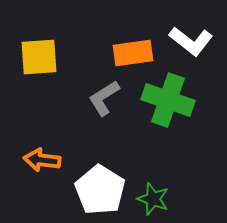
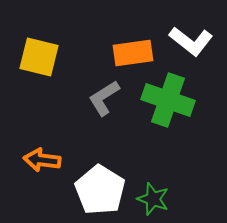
yellow square: rotated 18 degrees clockwise
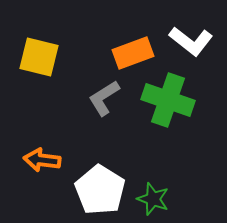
orange rectangle: rotated 12 degrees counterclockwise
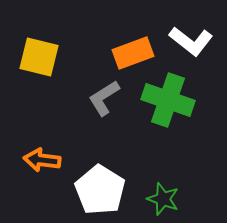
green star: moved 10 px right
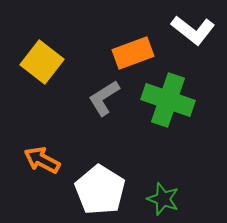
white L-shape: moved 2 px right, 11 px up
yellow square: moved 3 px right, 5 px down; rotated 24 degrees clockwise
orange arrow: rotated 21 degrees clockwise
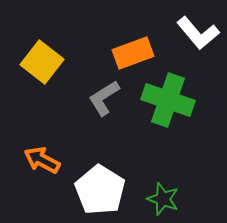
white L-shape: moved 5 px right, 3 px down; rotated 12 degrees clockwise
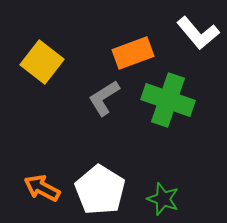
orange arrow: moved 28 px down
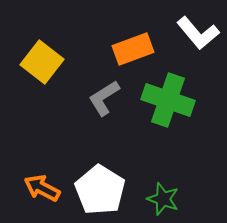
orange rectangle: moved 4 px up
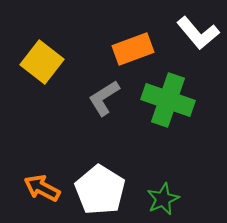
green star: rotated 28 degrees clockwise
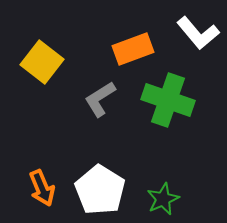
gray L-shape: moved 4 px left, 1 px down
orange arrow: rotated 141 degrees counterclockwise
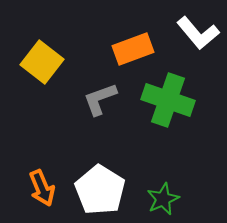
gray L-shape: rotated 12 degrees clockwise
